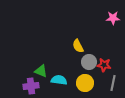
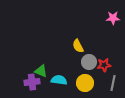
red star: rotated 16 degrees counterclockwise
purple cross: moved 1 px right, 4 px up
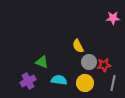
green triangle: moved 1 px right, 9 px up
purple cross: moved 4 px left, 1 px up; rotated 21 degrees counterclockwise
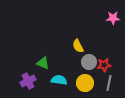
green triangle: moved 1 px right, 1 px down
gray line: moved 4 px left
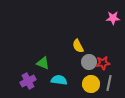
red star: moved 1 px left, 2 px up
yellow circle: moved 6 px right, 1 px down
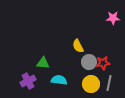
green triangle: rotated 16 degrees counterclockwise
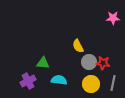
red star: rotated 16 degrees clockwise
gray line: moved 4 px right
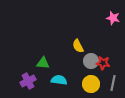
pink star: rotated 16 degrees clockwise
gray circle: moved 2 px right, 1 px up
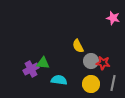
purple cross: moved 3 px right, 12 px up
